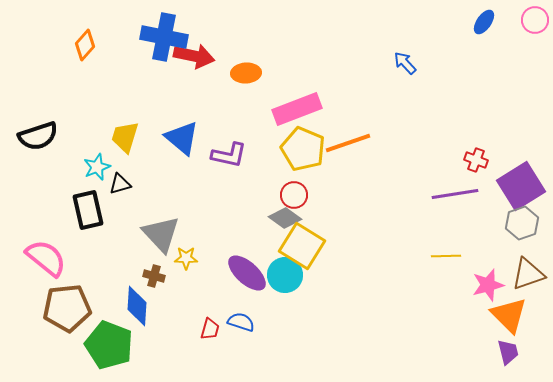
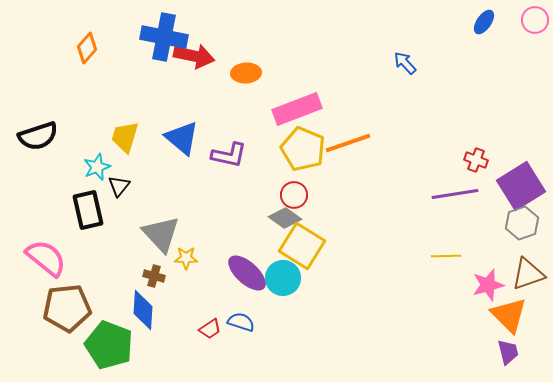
orange diamond: moved 2 px right, 3 px down
black triangle: moved 1 px left, 2 px down; rotated 35 degrees counterclockwise
cyan circle: moved 2 px left, 3 px down
blue diamond: moved 6 px right, 4 px down
red trapezoid: rotated 40 degrees clockwise
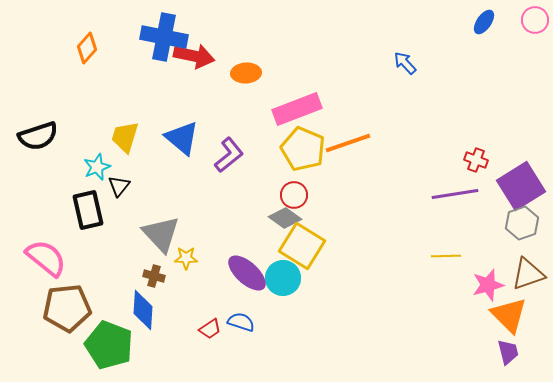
purple L-shape: rotated 51 degrees counterclockwise
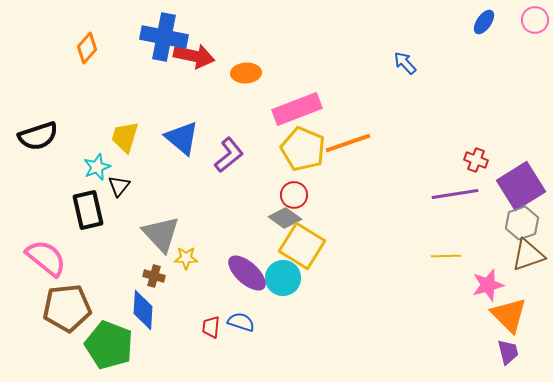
brown triangle: moved 19 px up
red trapezoid: moved 1 px right, 2 px up; rotated 130 degrees clockwise
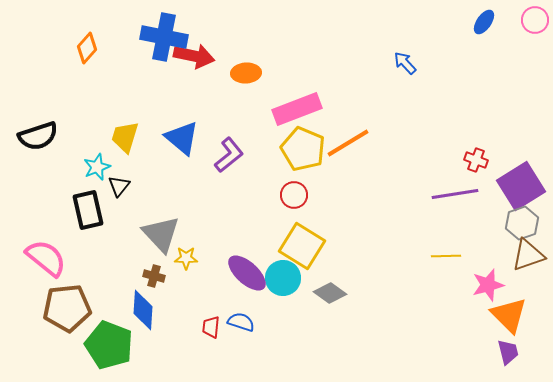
orange line: rotated 12 degrees counterclockwise
gray diamond: moved 45 px right, 75 px down
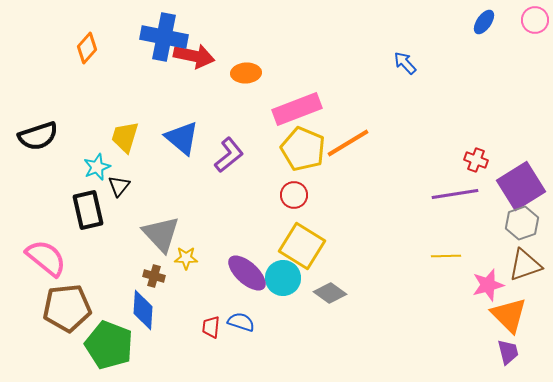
brown triangle: moved 3 px left, 10 px down
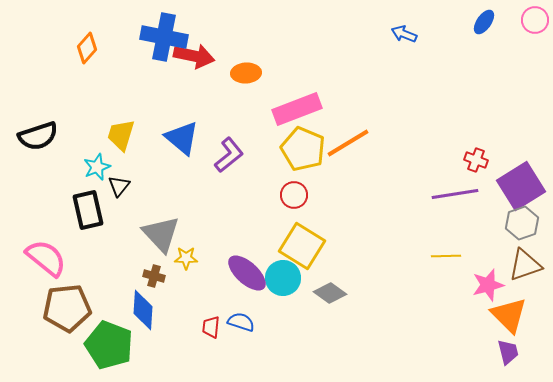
blue arrow: moved 1 px left, 29 px up; rotated 25 degrees counterclockwise
yellow trapezoid: moved 4 px left, 2 px up
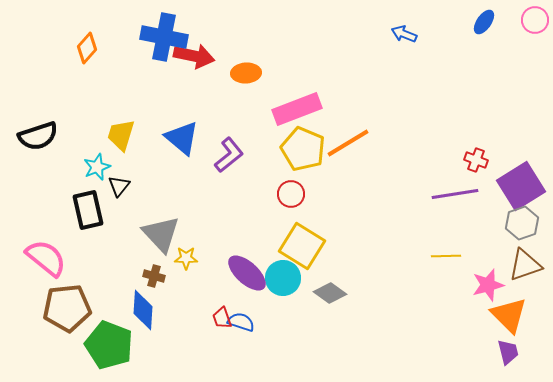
red circle: moved 3 px left, 1 px up
red trapezoid: moved 11 px right, 9 px up; rotated 25 degrees counterclockwise
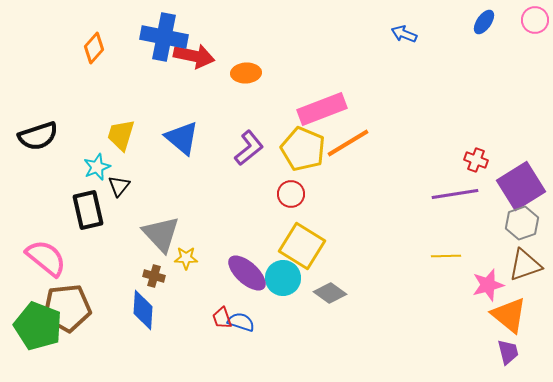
orange diamond: moved 7 px right
pink rectangle: moved 25 px right
purple L-shape: moved 20 px right, 7 px up
orange triangle: rotated 6 degrees counterclockwise
green pentagon: moved 71 px left, 19 px up
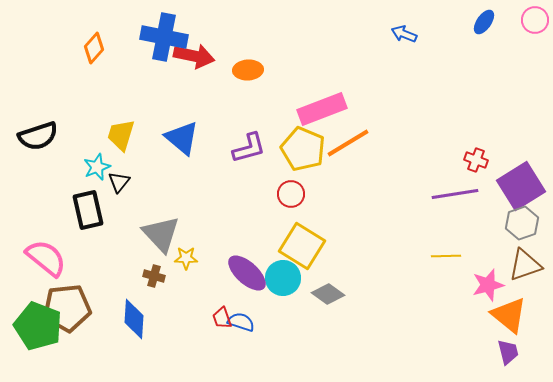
orange ellipse: moved 2 px right, 3 px up
purple L-shape: rotated 24 degrees clockwise
black triangle: moved 4 px up
gray diamond: moved 2 px left, 1 px down
blue diamond: moved 9 px left, 9 px down
